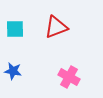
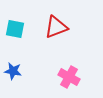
cyan square: rotated 12 degrees clockwise
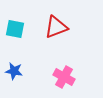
blue star: moved 1 px right
pink cross: moved 5 px left
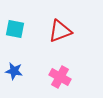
red triangle: moved 4 px right, 4 px down
pink cross: moved 4 px left
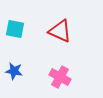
red triangle: rotated 45 degrees clockwise
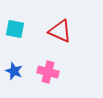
blue star: rotated 12 degrees clockwise
pink cross: moved 12 px left, 5 px up; rotated 15 degrees counterclockwise
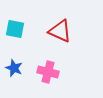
blue star: moved 3 px up
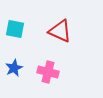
blue star: rotated 24 degrees clockwise
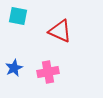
cyan square: moved 3 px right, 13 px up
pink cross: rotated 25 degrees counterclockwise
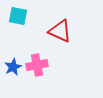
blue star: moved 1 px left, 1 px up
pink cross: moved 11 px left, 7 px up
